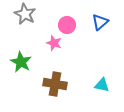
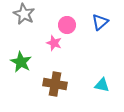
gray star: moved 1 px left
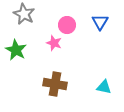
blue triangle: rotated 18 degrees counterclockwise
green star: moved 5 px left, 12 px up
cyan triangle: moved 2 px right, 2 px down
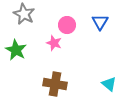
cyan triangle: moved 5 px right, 3 px up; rotated 28 degrees clockwise
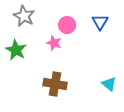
gray star: moved 2 px down
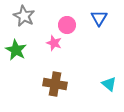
blue triangle: moved 1 px left, 4 px up
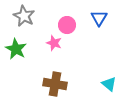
green star: moved 1 px up
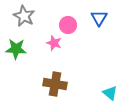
pink circle: moved 1 px right
green star: rotated 25 degrees counterclockwise
cyan triangle: moved 1 px right, 9 px down
